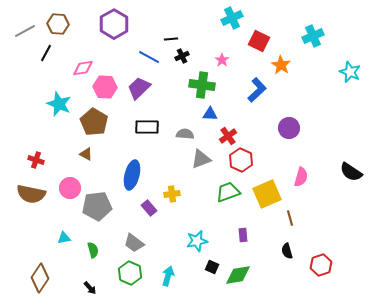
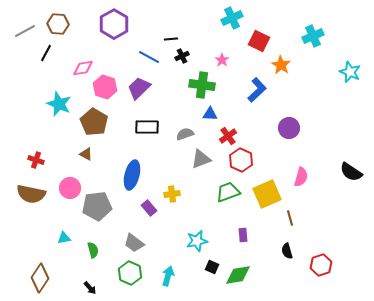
pink hexagon at (105, 87): rotated 15 degrees clockwise
gray semicircle at (185, 134): rotated 24 degrees counterclockwise
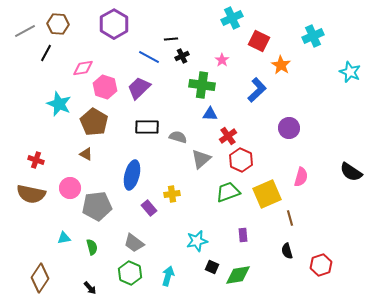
gray semicircle at (185, 134): moved 7 px left, 3 px down; rotated 36 degrees clockwise
gray triangle at (201, 159): rotated 20 degrees counterclockwise
green semicircle at (93, 250): moved 1 px left, 3 px up
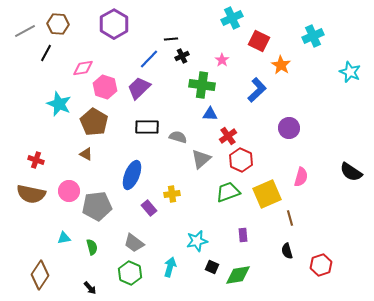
blue line at (149, 57): moved 2 px down; rotated 75 degrees counterclockwise
blue ellipse at (132, 175): rotated 8 degrees clockwise
pink circle at (70, 188): moved 1 px left, 3 px down
cyan arrow at (168, 276): moved 2 px right, 9 px up
brown diamond at (40, 278): moved 3 px up
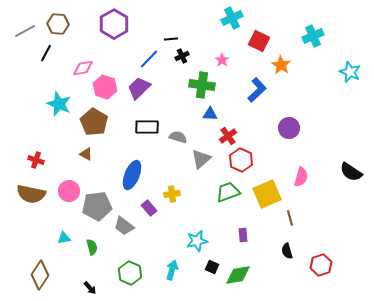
gray trapezoid at (134, 243): moved 10 px left, 17 px up
cyan arrow at (170, 267): moved 2 px right, 3 px down
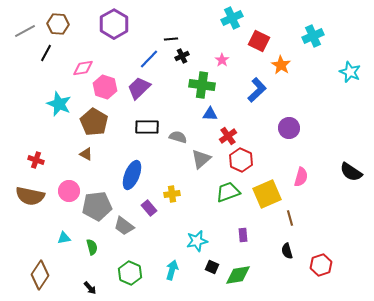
brown semicircle at (31, 194): moved 1 px left, 2 px down
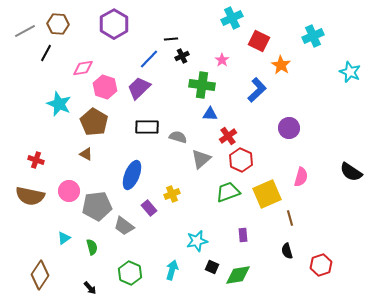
yellow cross at (172, 194): rotated 14 degrees counterclockwise
cyan triangle at (64, 238): rotated 24 degrees counterclockwise
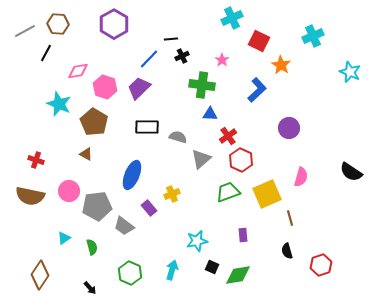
pink diamond at (83, 68): moved 5 px left, 3 px down
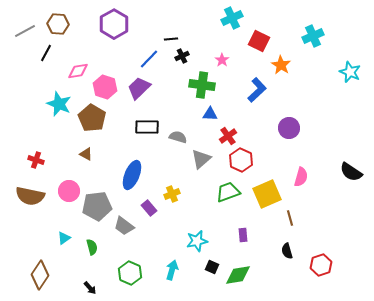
brown pentagon at (94, 122): moved 2 px left, 4 px up
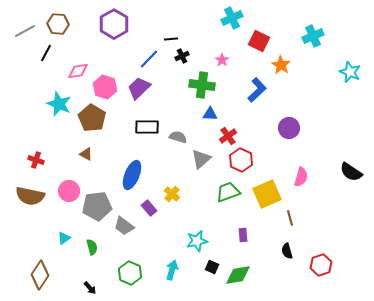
yellow cross at (172, 194): rotated 28 degrees counterclockwise
